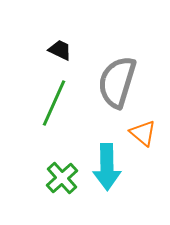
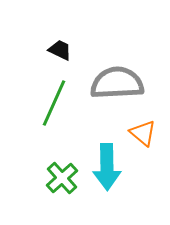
gray semicircle: moved 1 px down; rotated 70 degrees clockwise
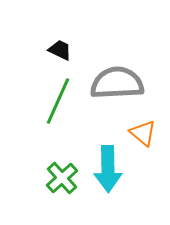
green line: moved 4 px right, 2 px up
cyan arrow: moved 1 px right, 2 px down
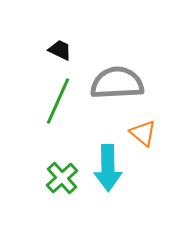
cyan arrow: moved 1 px up
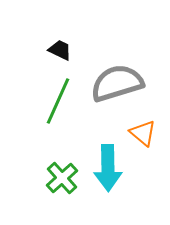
gray semicircle: rotated 14 degrees counterclockwise
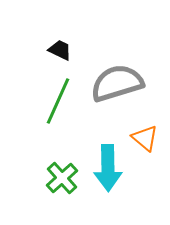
orange triangle: moved 2 px right, 5 px down
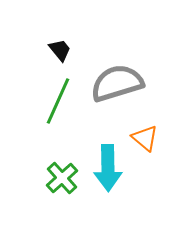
black trapezoid: rotated 25 degrees clockwise
